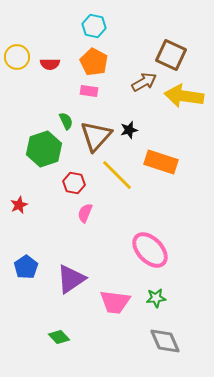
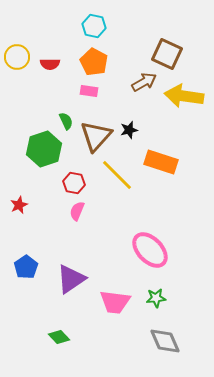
brown square: moved 4 px left, 1 px up
pink semicircle: moved 8 px left, 2 px up
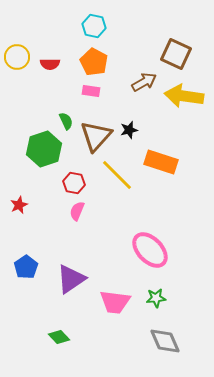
brown square: moved 9 px right
pink rectangle: moved 2 px right
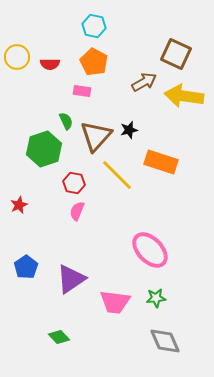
pink rectangle: moved 9 px left
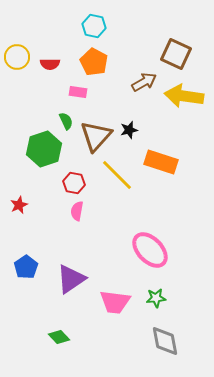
pink rectangle: moved 4 px left, 1 px down
pink semicircle: rotated 12 degrees counterclockwise
gray diamond: rotated 12 degrees clockwise
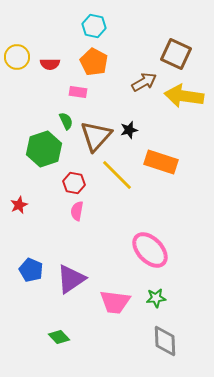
blue pentagon: moved 5 px right, 3 px down; rotated 15 degrees counterclockwise
gray diamond: rotated 8 degrees clockwise
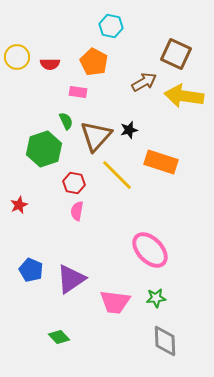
cyan hexagon: moved 17 px right
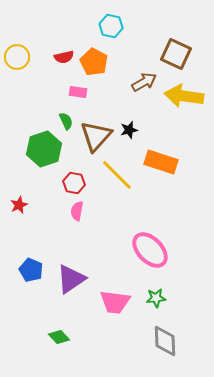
red semicircle: moved 14 px right, 7 px up; rotated 12 degrees counterclockwise
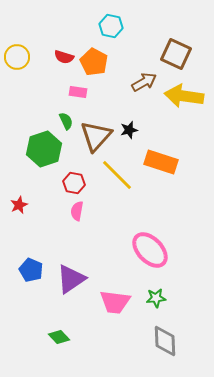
red semicircle: rotated 30 degrees clockwise
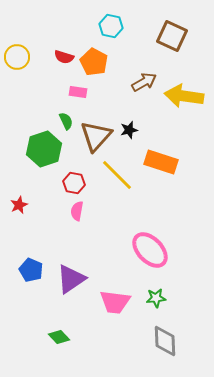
brown square: moved 4 px left, 18 px up
